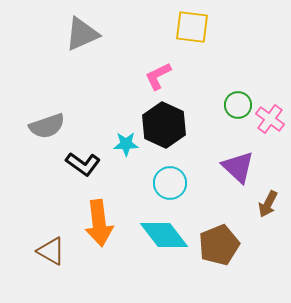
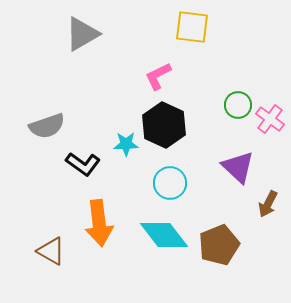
gray triangle: rotated 6 degrees counterclockwise
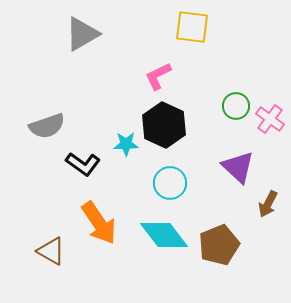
green circle: moved 2 px left, 1 px down
orange arrow: rotated 27 degrees counterclockwise
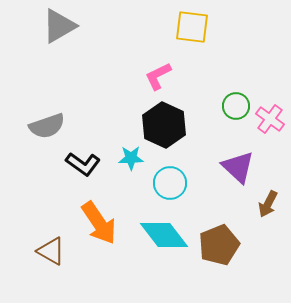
gray triangle: moved 23 px left, 8 px up
cyan star: moved 5 px right, 14 px down
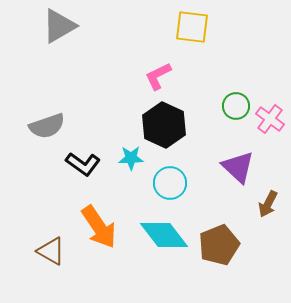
orange arrow: moved 4 px down
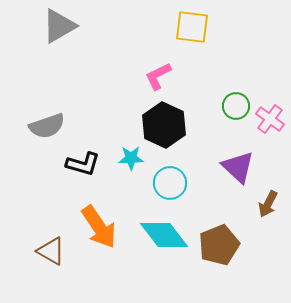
black L-shape: rotated 20 degrees counterclockwise
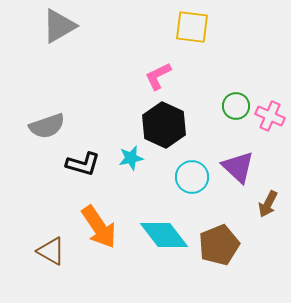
pink cross: moved 3 px up; rotated 12 degrees counterclockwise
cyan star: rotated 10 degrees counterclockwise
cyan circle: moved 22 px right, 6 px up
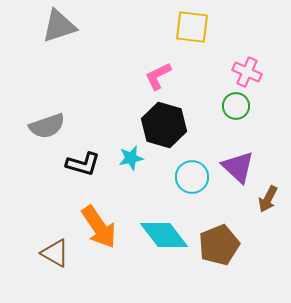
gray triangle: rotated 12 degrees clockwise
pink cross: moved 23 px left, 44 px up
black hexagon: rotated 9 degrees counterclockwise
brown arrow: moved 5 px up
brown triangle: moved 4 px right, 2 px down
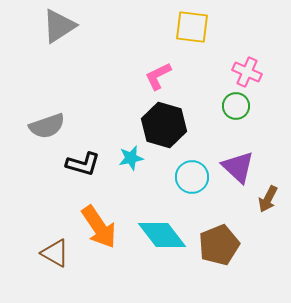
gray triangle: rotated 15 degrees counterclockwise
cyan diamond: moved 2 px left
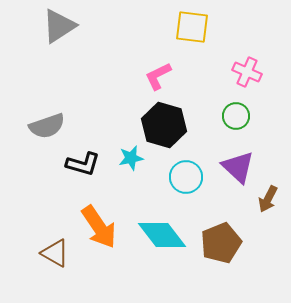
green circle: moved 10 px down
cyan circle: moved 6 px left
brown pentagon: moved 2 px right, 2 px up
